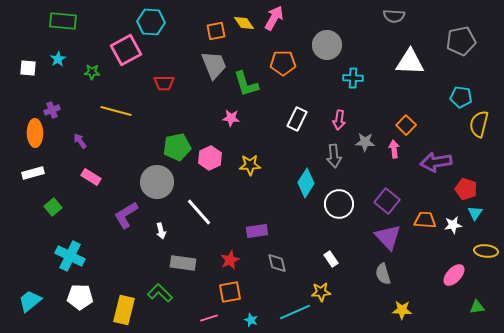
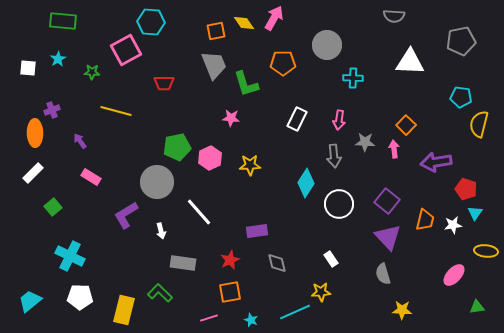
white rectangle at (33, 173): rotated 30 degrees counterclockwise
orange trapezoid at (425, 220): rotated 100 degrees clockwise
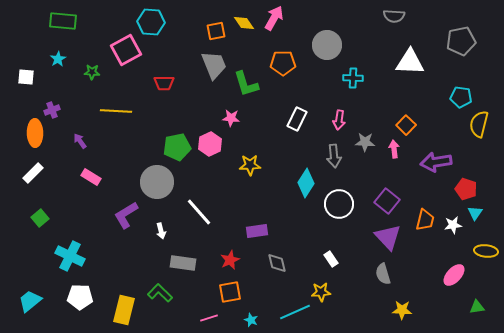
white square at (28, 68): moved 2 px left, 9 px down
yellow line at (116, 111): rotated 12 degrees counterclockwise
pink hexagon at (210, 158): moved 14 px up
green square at (53, 207): moved 13 px left, 11 px down
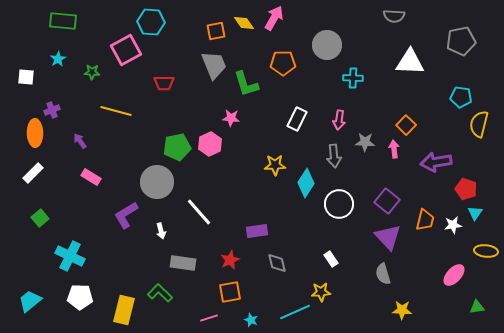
yellow line at (116, 111): rotated 12 degrees clockwise
yellow star at (250, 165): moved 25 px right
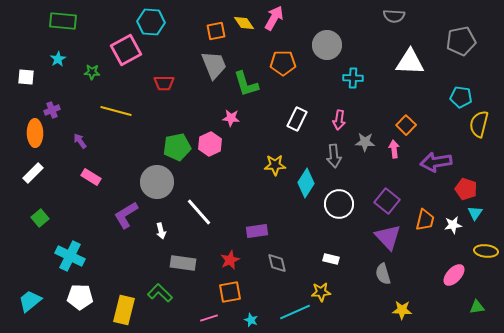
white rectangle at (331, 259): rotated 42 degrees counterclockwise
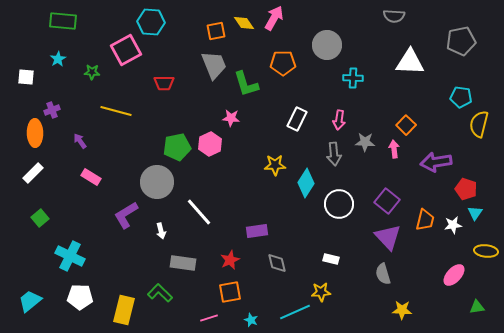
gray arrow at (334, 156): moved 2 px up
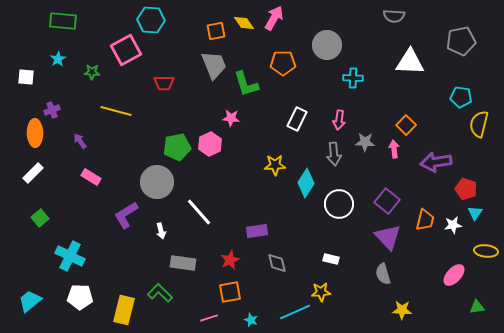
cyan hexagon at (151, 22): moved 2 px up
